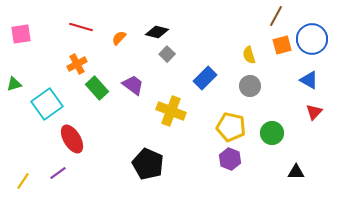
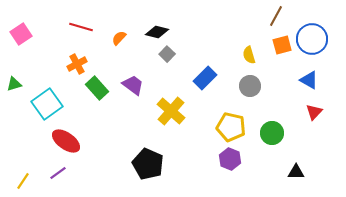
pink square: rotated 25 degrees counterclockwise
yellow cross: rotated 20 degrees clockwise
red ellipse: moved 6 px left, 2 px down; rotated 24 degrees counterclockwise
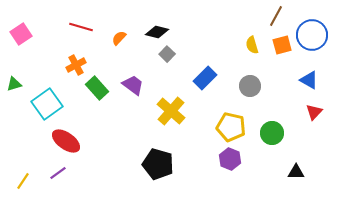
blue circle: moved 4 px up
yellow semicircle: moved 3 px right, 10 px up
orange cross: moved 1 px left, 1 px down
black pentagon: moved 10 px right; rotated 8 degrees counterclockwise
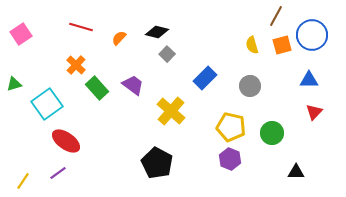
orange cross: rotated 18 degrees counterclockwise
blue triangle: rotated 30 degrees counterclockwise
black pentagon: moved 1 px left, 1 px up; rotated 12 degrees clockwise
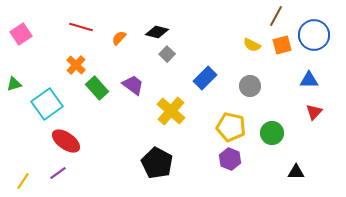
blue circle: moved 2 px right
yellow semicircle: rotated 48 degrees counterclockwise
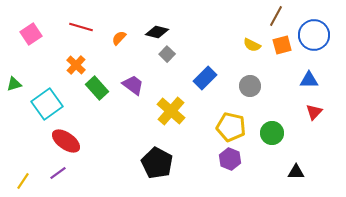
pink square: moved 10 px right
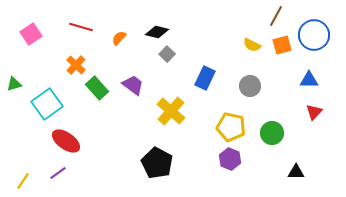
blue rectangle: rotated 20 degrees counterclockwise
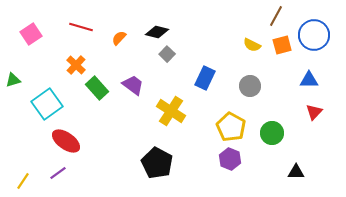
green triangle: moved 1 px left, 4 px up
yellow cross: rotated 8 degrees counterclockwise
yellow pentagon: rotated 16 degrees clockwise
